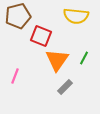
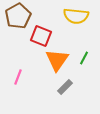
brown pentagon: rotated 15 degrees counterclockwise
pink line: moved 3 px right, 1 px down
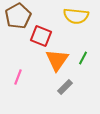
green line: moved 1 px left
